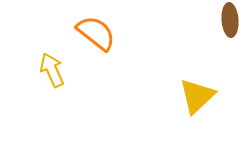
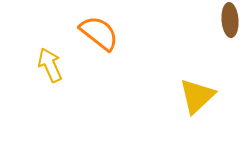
orange semicircle: moved 3 px right
yellow arrow: moved 2 px left, 5 px up
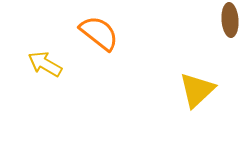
yellow arrow: moved 5 px left, 1 px up; rotated 36 degrees counterclockwise
yellow triangle: moved 6 px up
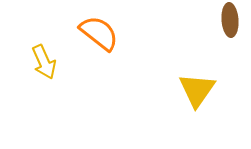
yellow arrow: moved 1 px left, 2 px up; rotated 144 degrees counterclockwise
yellow triangle: rotated 12 degrees counterclockwise
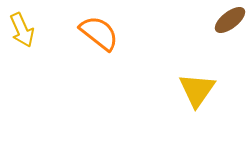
brown ellipse: rotated 56 degrees clockwise
yellow arrow: moved 22 px left, 32 px up
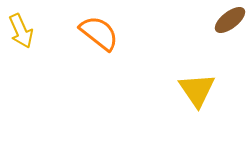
yellow arrow: moved 1 px left, 1 px down
yellow triangle: rotated 9 degrees counterclockwise
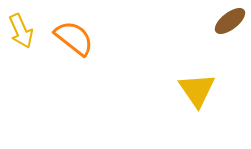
brown ellipse: moved 1 px down
orange semicircle: moved 25 px left, 5 px down
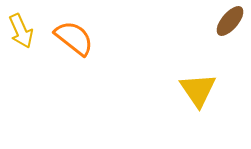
brown ellipse: rotated 12 degrees counterclockwise
yellow triangle: moved 1 px right
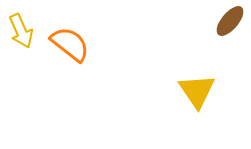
orange semicircle: moved 4 px left, 6 px down
yellow triangle: moved 1 px left, 1 px down
